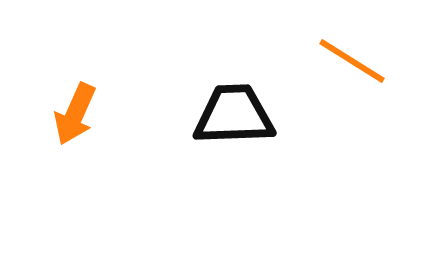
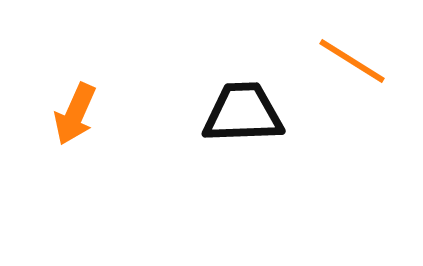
black trapezoid: moved 9 px right, 2 px up
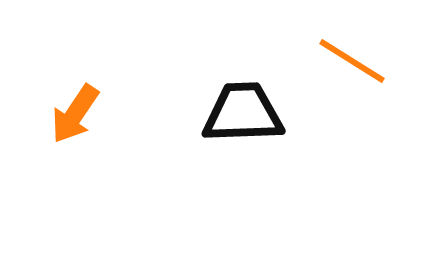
orange arrow: rotated 10 degrees clockwise
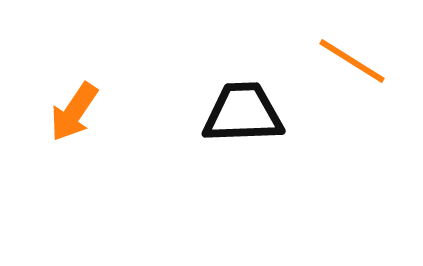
orange arrow: moved 1 px left, 2 px up
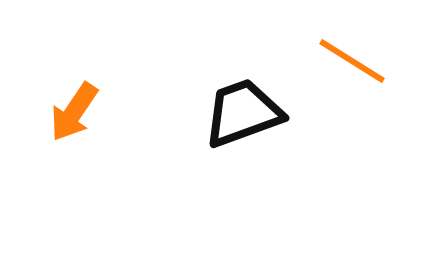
black trapezoid: rotated 18 degrees counterclockwise
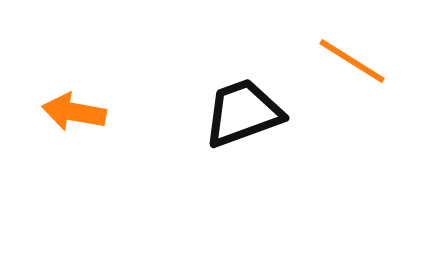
orange arrow: rotated 66 degrees clockwise
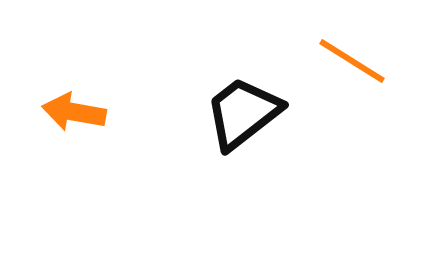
black trapezoid: rotated 18 degrees counterclockwise
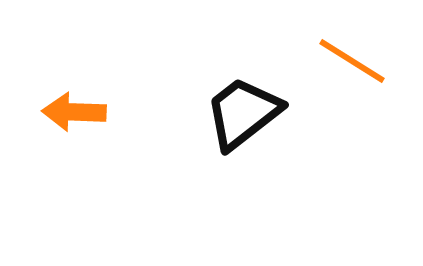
orange arrow: rotated 8 degrees counterclockwise
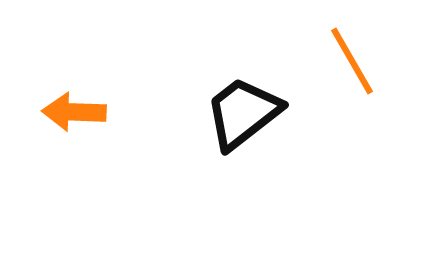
orange line: rotated 28 degrees clockwise
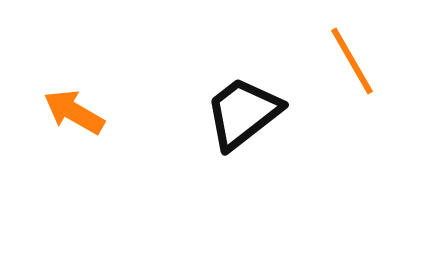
orange arrow: rotated 28 degrees clockwise
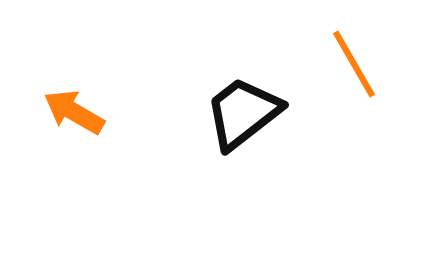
orange line: moved 2 px right, 3 px down
